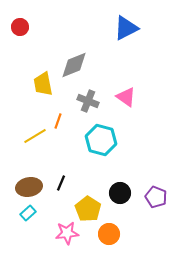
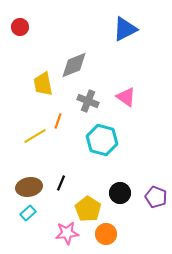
blue triangle: moved 1 px left, 1 px down
cyan hexagon: moved 1 px right
orange circle: moved 3 px left
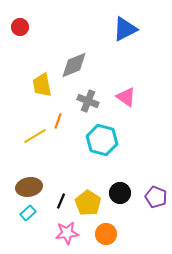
yellow trapezoid: moved 1 px left, 1 px down
black line: moved 18 px down
yellow pentagon: moved 6 px up
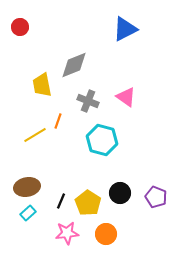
yellow line: moved 1 px up
brown ellipse: moved 2 px left
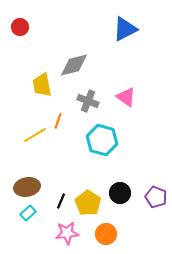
gray diamond: rotated 8 degrees clockwise
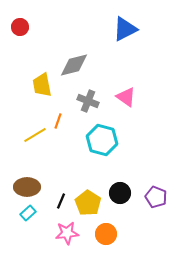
brown ellipse: rotated 10 degrees clockwise
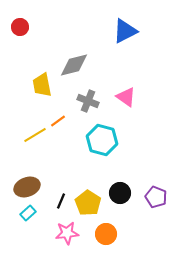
blue triangle: moved 2 px down
orange line: rotated 35 degrees clockwise
brown ellipse: rotated 20 degrees counterclockwise
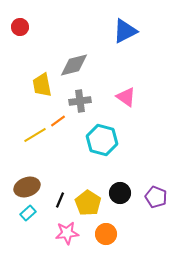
gray cross: moved 8 px left; rotated 30 degrees counterclockwise
black line: moved 1 px left, 1 px up
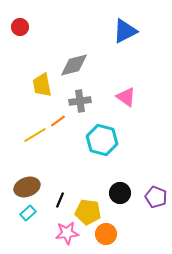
yellow pentagon: moved 9 px down; rotated 25 degrees counterclockwise
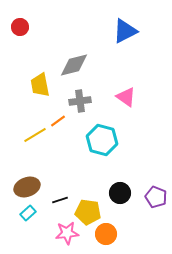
yellow trapezoid: moved 2 px left
black line: rotated 49 degrees clockwise
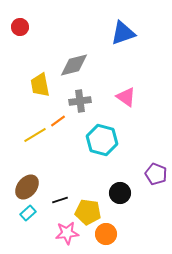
blue triangle: moved 2 px left, 2 px down; rotated 8 degrees clockwise
brown ellipse: rotated 30 degrees counterclockwise
purple pentagon: moved 23 px up
